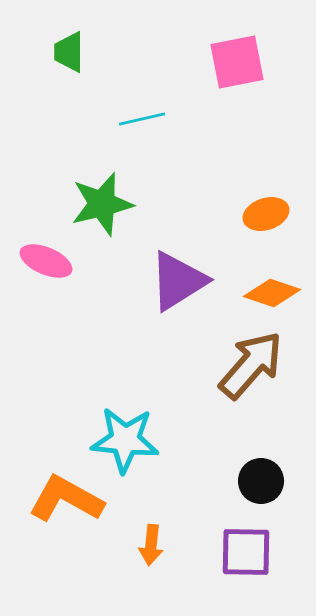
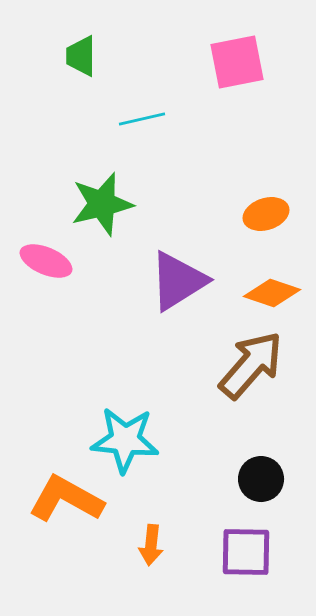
green trapezoid: moved 12 px right, 4 px down
black circle: moved 2 px up
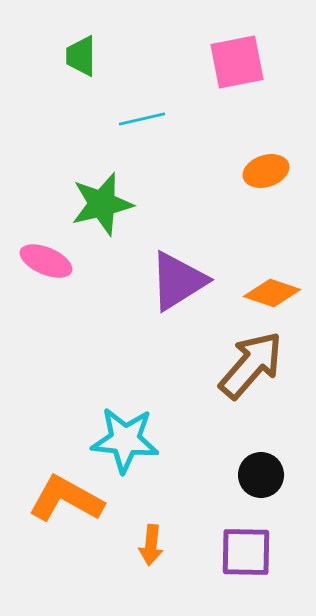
orange ellipse: moved 43 px up
black circle: moved 4 px up
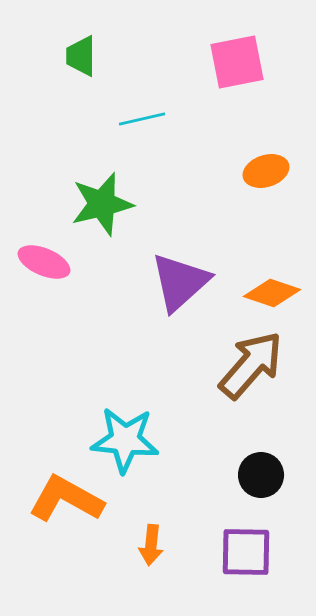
pink ellipse: moved 2 px left, 1 px down
purple triangle: moved 2 px right, 1 px down; rotated 10 degrees counterclockwise
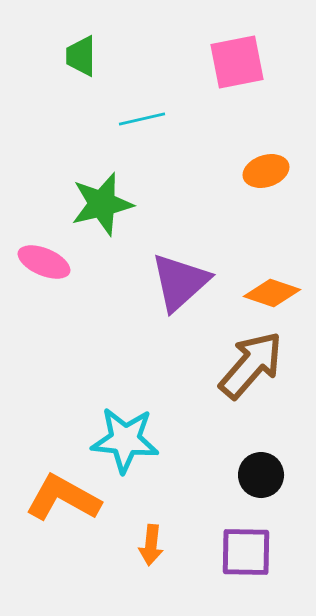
orange L-shape: moved 3 px left, 1 px up
